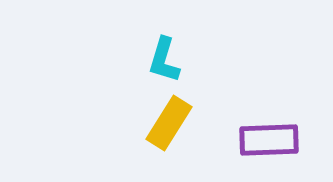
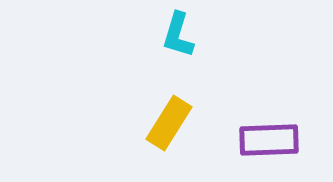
cyan L-shape: moved 14 px right, 25 px up
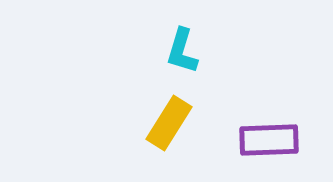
cyan L-shape: moved 4 px right, 16 px down
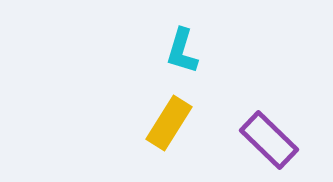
purple rectangle: rotated 46 degrees clockwise
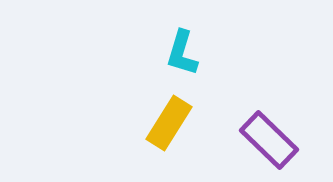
cyan L-shape: moved 2 px down
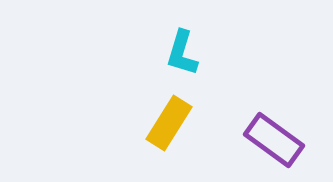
purple rectangle: moved 5 px right; rotated 8 degrees counterclockwise
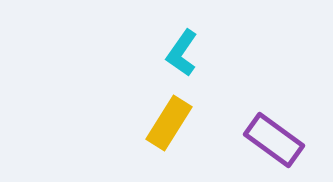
cyan L-shape: rotated 18 degrees clockwise
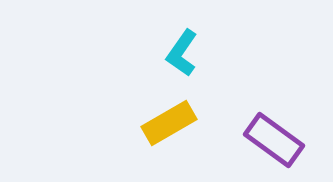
yellow rectangle: rotated 28 degrees clockwise
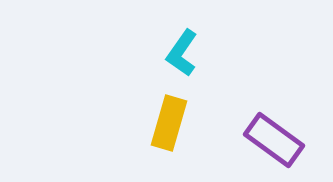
yellow rectangle: rotated 44 degrees counterclockwise
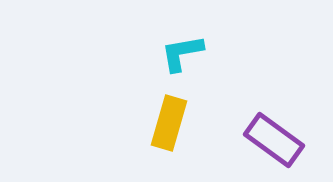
cyan L-shape: rotated 45 degrees clockwise
